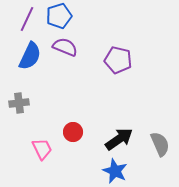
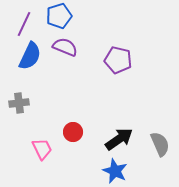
purple line: moved 3 px left, 5 px down
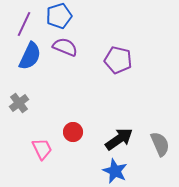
gray cross: rotated 30 degrees counterclockwise
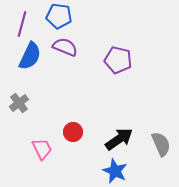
blue pentagon: rotated 25 degrees clockwise
purple line: moved 2 px left; rotated 10 degrees counterclockwise
gray semicircle: moved 1 px right
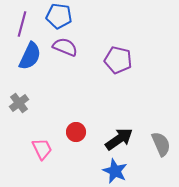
red circle: moved 3 px right
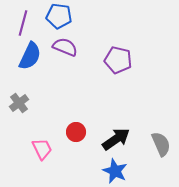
purple line: moved 1 px right, 1 px up
black arrow: moved 3 px left
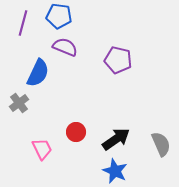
blue semicircle: moved 8 px right, 17 px down
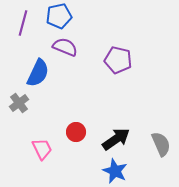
blue pentagon: rotated 20 degrees counterclockwise
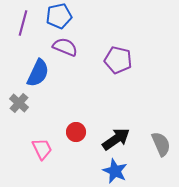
gray cross: rotated 12 degrees counterclockwise
